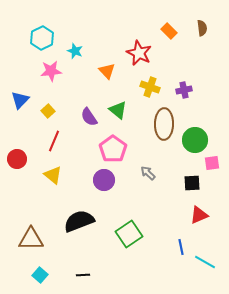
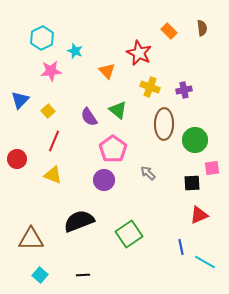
pink square: moved 5 px down
yellow triangle: rotated 18 degrees counterclockwise
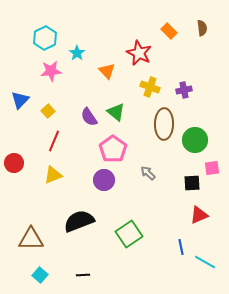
cyan hexagon: moved 3 px right
cyan star: moved 2 px right, 2 px down; rotated 14 degrees clockwise
green triangle: moved 2 px left, 2 px down
red circle: moved 3 px left, 4 px down
yellow triangle: rotated 42 degrees counterclockwise
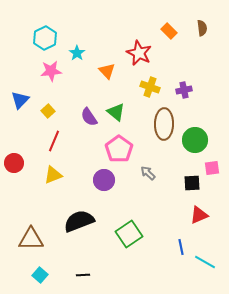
pink pentagon: moved 6 px right
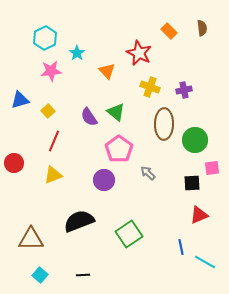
blue triangle: rotated 30 degrees clockwise
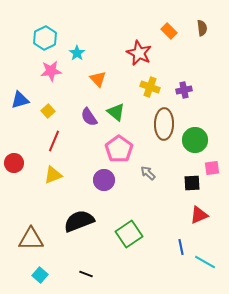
orange triangle: moved 9 px left, 8 px down
black line: moved 3 px right, 1 px up; rotated 24 degrees clockwise
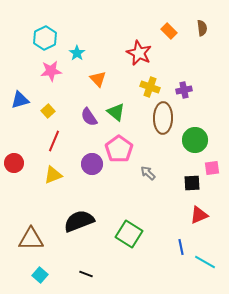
brown ellipse: moved 1 px left, 6 px up
purple circle: moved 12 px left, 16 px up
green square: rotated 24 degrees counterclockwise
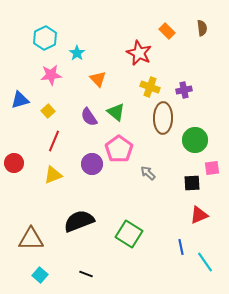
orange rectangle: moved 2 px left
pink star: moved 4 px down
cyan line: rotated 25 degrees clockwise
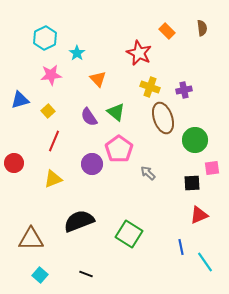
brown ellipse: rotated 20 degrees counterclockwise
yellow triangle: moved 4 px down
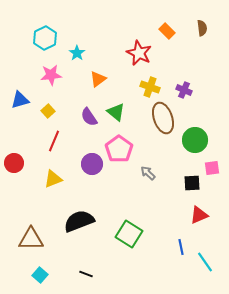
orange triangle: rotated 36 degrees clockwise
purple cross: rotated 35 degrees clockwise
